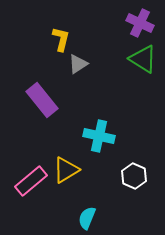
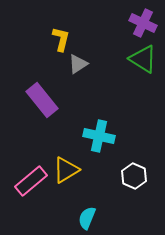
purple cross: moved 3 px right
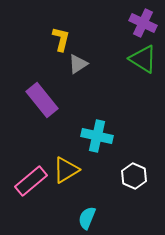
cyan cross: moved 2 px left
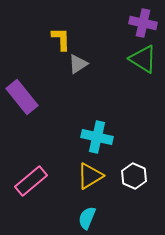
purple cross: rotated 12 degrees counterclockwise
yellow L-shape: rotated 15 degrees counterclockwise
purple rectangle: moved 20 px left, 3 px up
cyan cross: moved 1 px down
yellow triangle: moved 24 px right, 6 px down
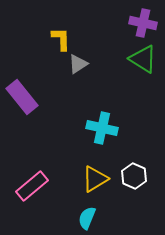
cyan cross: moved 5 px right, 9 px up
yellow triangle: moved 5 px right, 3 px down
pink rectangle: moved 1 px right, 5 px down
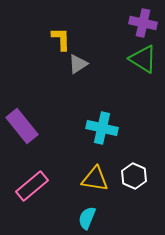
purple rectangle: moved 29 px down
yellow triangle: rotated 40 degrees clockwise
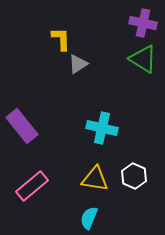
cyan semicircle: moved 2 px right
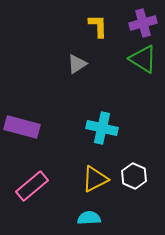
purple cross: rotated 28 degrees counterclockwise
yellow L-shape: moved 37 px right, 13 px up
gray triangle: moved 1 px left
purple rectangle: moved 1 px down; rotated 36 degrees counterclockwise
yellow triangle: rotated 36 degrees counterclockwise
cyan semicircle: rotated 65 degrees clockwise
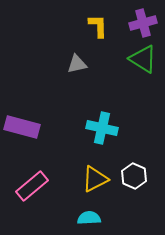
gray triangle: rotated 20 degrees clockwise
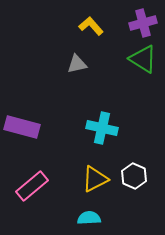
yellow L-shape: moved 7 px left; rotated 40 degrees counterclockwise
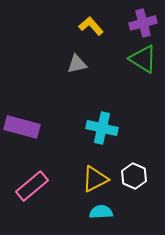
cyan semicircle: moved 12 px right, 6 px up
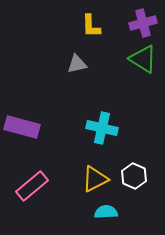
yellow L-shape: rotated 140 degrees counterclockwise
cyan semicircle: moved 5 px right
